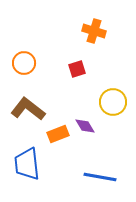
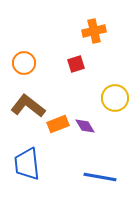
orange cross: rotated 30 degrees counterclockwise
red square: moved 1 px left, 5 px up
yellow circle: moved 2 px right, 4 px up
brown L-shape: moved 3 px up
orange rectangle: moved 10 px up
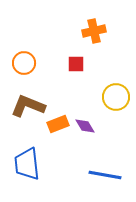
red square: rotated 18 degrees clockwise
yellow circle: moved 1 px right, 1 px up
brown L-shape: rotated 16 degrees counterclockwise
blue line: moved 5 px right, 2 px up
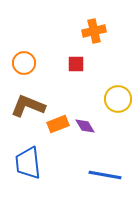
yellow circle: moved 2 px right, 2 px down
blue trapezoid: moved 1 px right, 1 px up
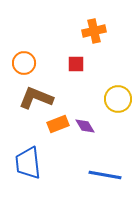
brown L-shape: moved 8 px right, 8 px up
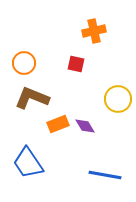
red square: rotated 12 degrees clockwise
brown L-shape: moved 4 px left
blue trapezoid: rotated 28 degrees counterclockwise
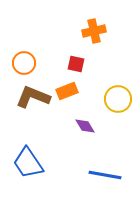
brown L-shape: moved 1 px right, 1 px up
orange rectangle: moved 9 px right, 33 px up
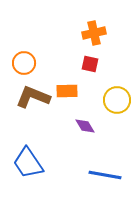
orange cross: moved 2 px down
red square: moved 14 px right
orange rectangle: rotated 20 degrees clockwise
yellow circle: moved 1 px left, 1 px down
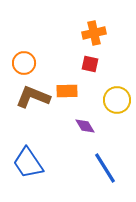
blue line: moved 7 px up; rotated 48 degrees clockwise
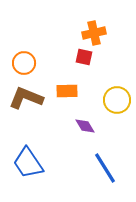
red square: moved 6 px left, 7 px up
brown L-shape: moved 7 px left, 1 px down
